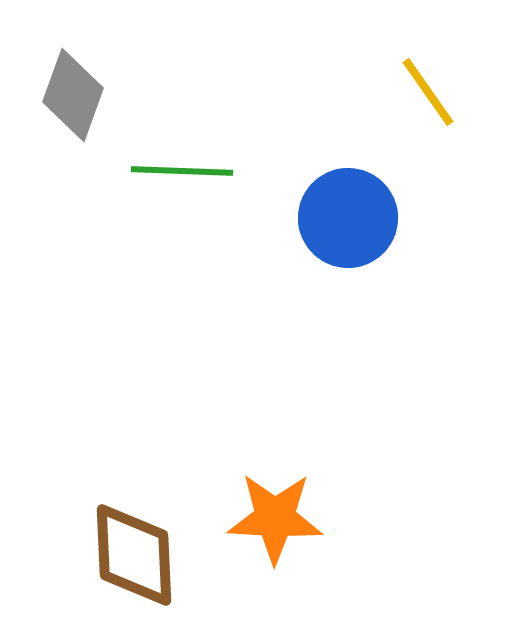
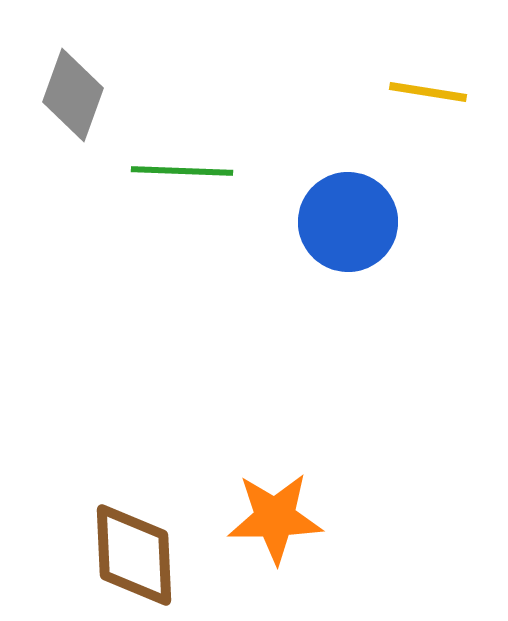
yellow line: rotated 46 degrees counterclockwise
blue circle: moved 4 px down
orange star: rotated 4 degrees counterclockwise
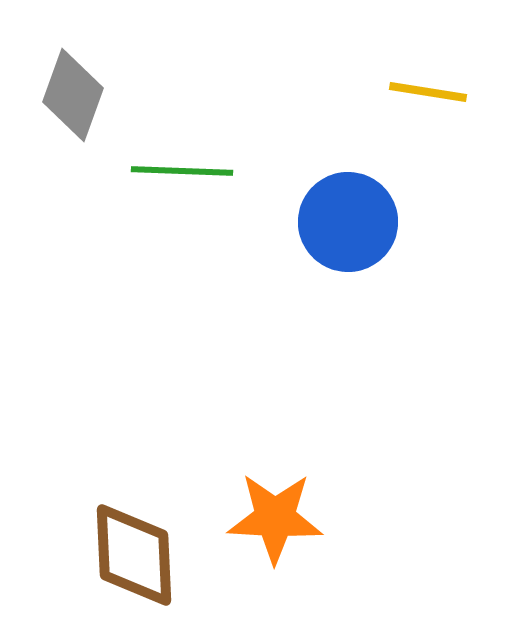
orange star: rotated 4 degrees clockwise
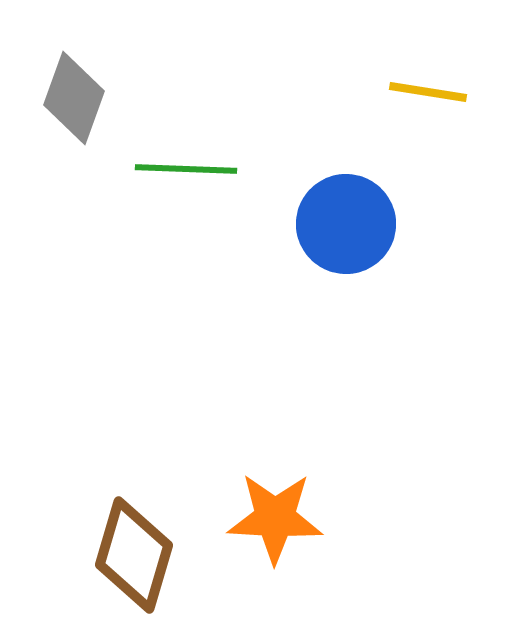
gray diamond: moved 1 px right, 3 px down
green line: moved 4 px right, 2 px up
blue circle: moved 2 px left, 2 px down
brown diamond: rotated 19 degrees clockwise
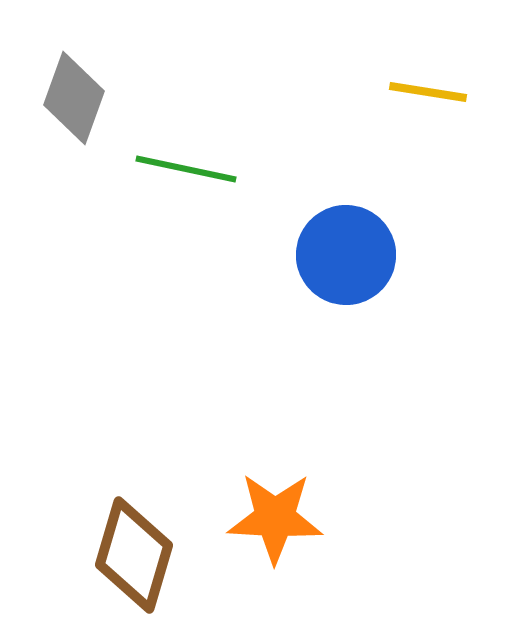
green line: rotated 10 degrees clockwise
blue circle: moved 31 px down
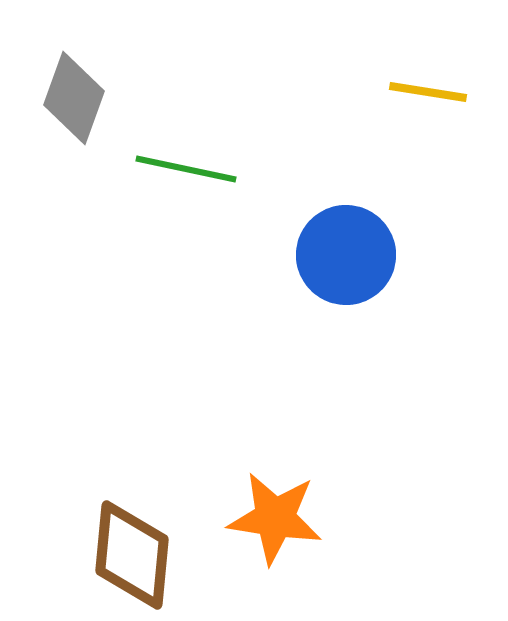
orange star: rotated 6 degrees clockwise
brown diamond: moved 2 px left; rotated 11 degrees counterclockwise
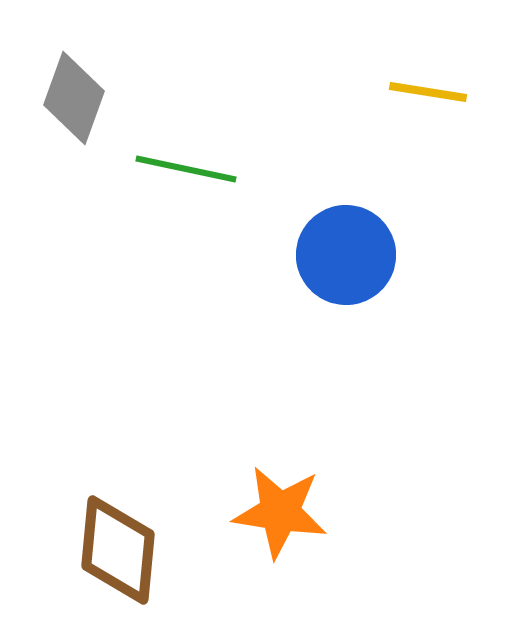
orange star: moved 5 px right, 6 px up
brown diamond: moved 14 px left, 5 px up
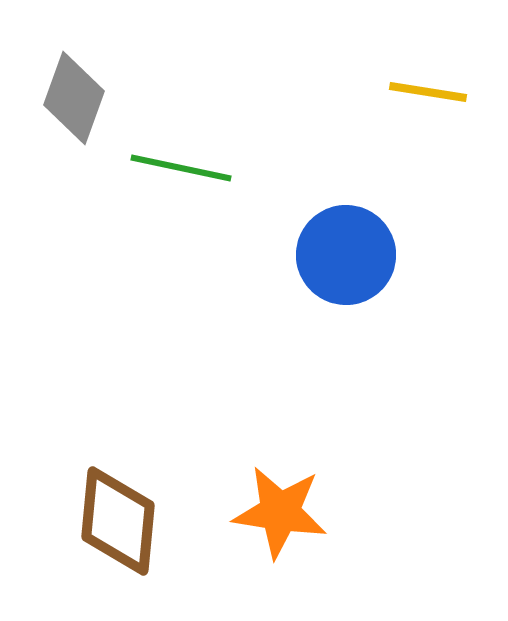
green line: moved 5 px left, 1 px up
brown diamond: moved 29 px up
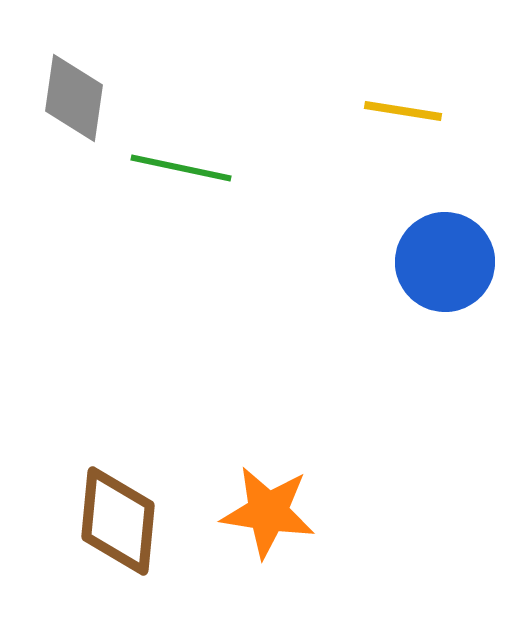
yellow line: moved 25 px left, 19 px down
gray diamond: rotated 12 degrees counterclockwise
blue circle: moved 99 px right, 7 px down
orange star: moved 12 px left
